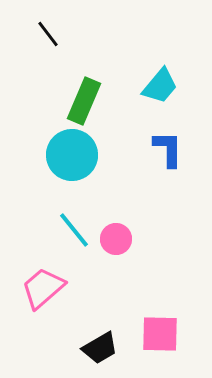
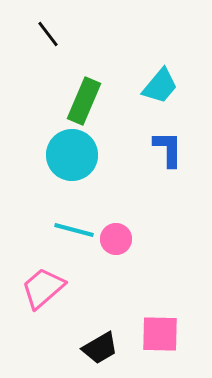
cyan line: rotated 36 degrees counterclockwise
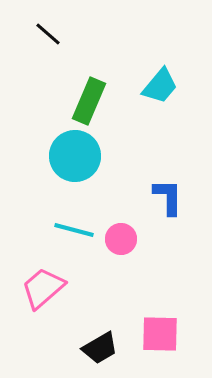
black line: rotated 12 degrees counterclockwise
green rectangle: moved 5 px right
blue L-shape: moved 48 px down
cyan circle: moved 3 px right, 1 px down
pink circle: moved 5 px right
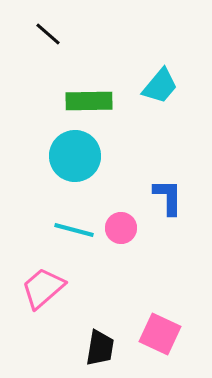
green rectangle: rotated 66 degrees clockwise
pink circle: moved 11 px up
pink square: rotated 24 degrees clockwise
black trapezoid: rotated 51 degrees counterclockwise
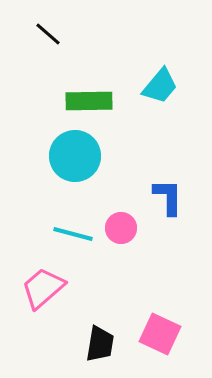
cyan line: moved 1 px left, 4 px down
black trapezoid: moved 4 px up
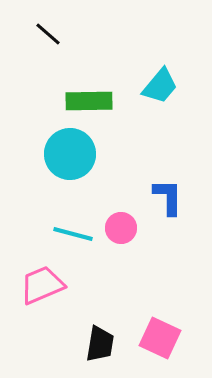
cyan circle: moved 5 px left, 2 px up
pink trapezoid: moved 1 px left, 3 px up; rotated 18 degrees clockwise
pink square: moved 4 px down
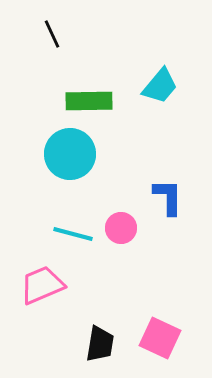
black line: moved 4 px right; rotated 24 degrees clockwise
